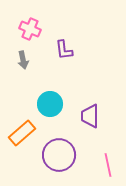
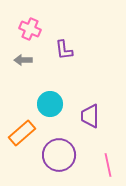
gray arrow: rotated 102 degrees clockwise
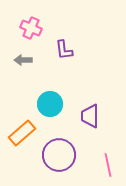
pink cross: moved 1 px right, 1 px up
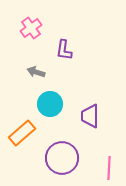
pink cross: rotated 30 degrees clockwise
purple L-shape: rotated 15 degrees clockwise
gray arrow: moved 13 px right, 12 px down; rotated 18 degrees clockwise
purple circle: moved 3 px right, 3 px down
pink line: moved 1 px right, 3 px down; rotated 15 degrees clockwise
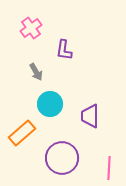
gray arrow: rotated 138 degrees counterclockwise
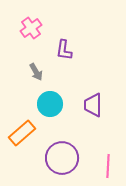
purple trapezoid: moved 3 px right, 11 px up
pink line: moved 1 px left, 2 px up
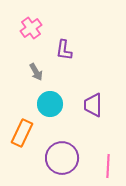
orange rectangle: rotated 24 degrees counterclockwise
